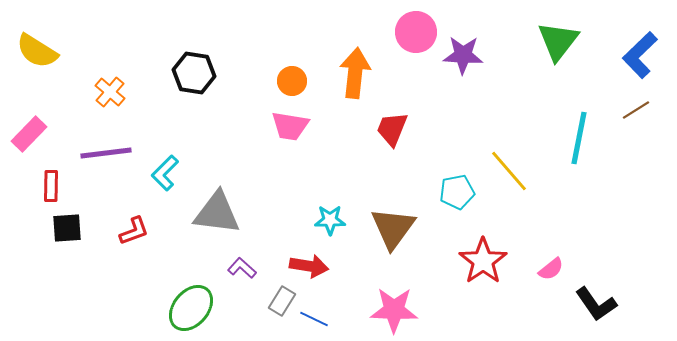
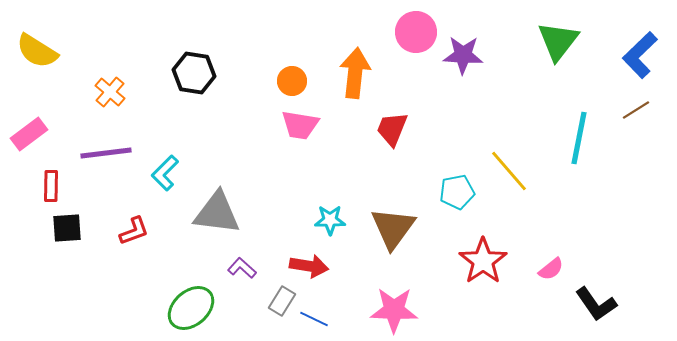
pink trapezoid: moved 10 px right, 1 px up
pink rectangle: rotated 9 degrees clockwise
green ellipse: rotated 9 degrees clockwise
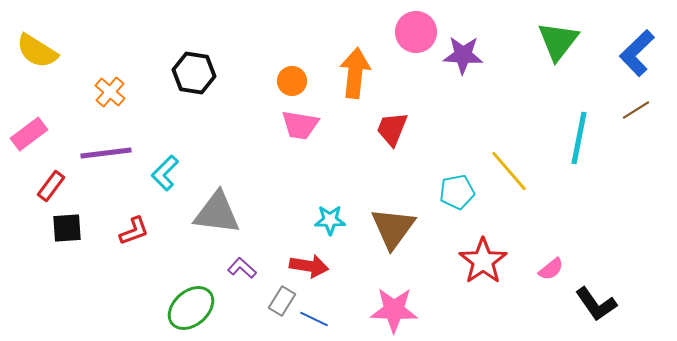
blue L-shape: moved 3 px left, 2 px up
red rectangle: rotated 36 degrees clockwise
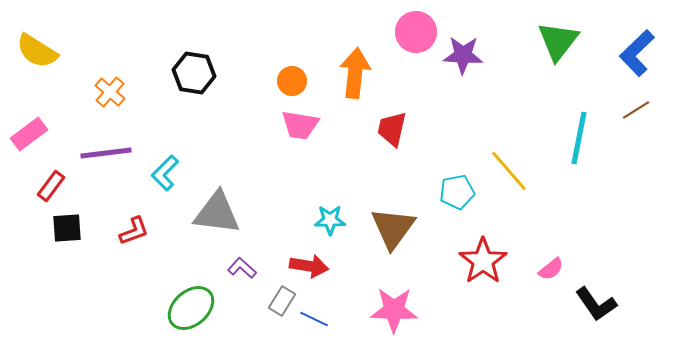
red trapezoid: rotated 9 degrees counterclockwise
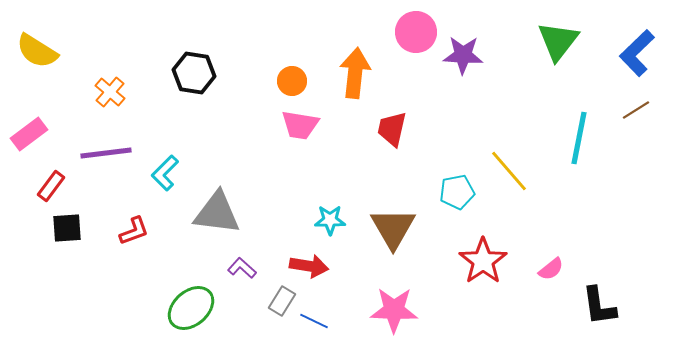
brown triangle: rotated 6 degrees counterclockwise
black L-shape: moved 3 px right, 2 px down; rotated 27 degrees clockwise
blue line: moved 2 px down
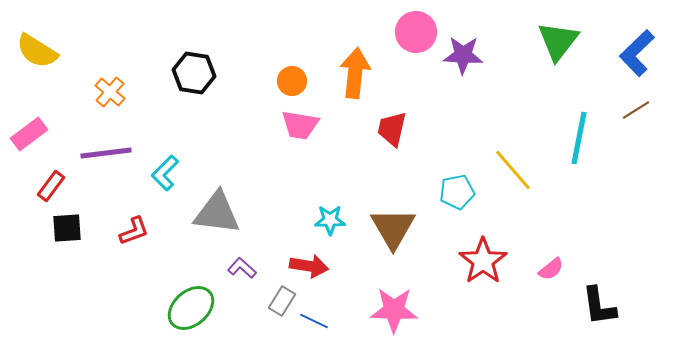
yellow line: moved 4 px right, 1 px up
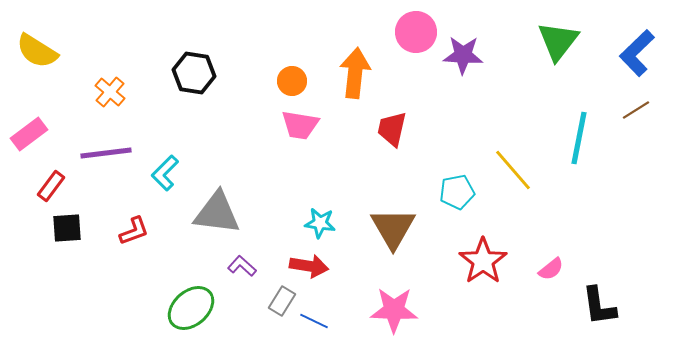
cyan star: moved 10 px left, 3 px down; rotated 8 degrees clockwise
purple L-shape: moved 2 px up
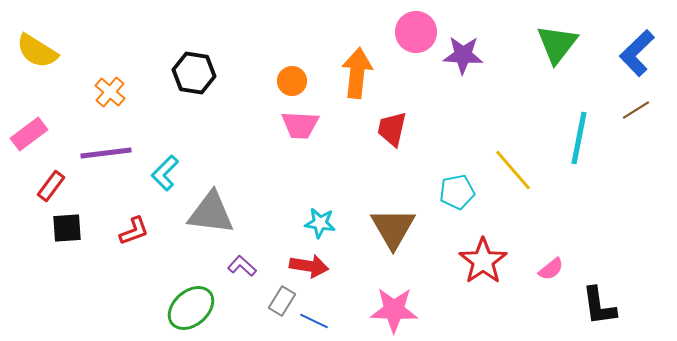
green triangle: moved 1 px left, 3 px down
orange arrow: moved 2 px right
pink trapezoid: rotated 6 degrees counterclockwise
gray triangle: moved 6 px left
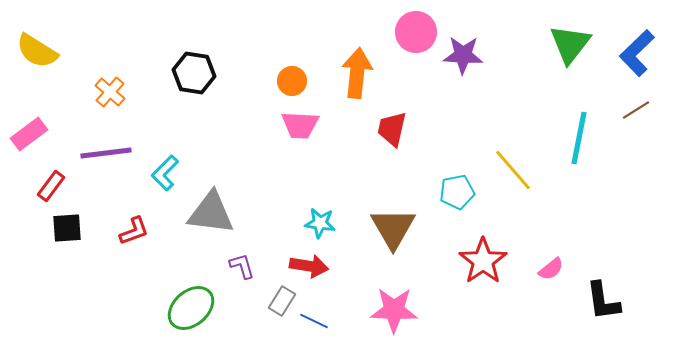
green triangle: moved 13 px right
purple L-shape: rotated 32 degrees clockwise
black L-shape: moved 4 px right, 5 px up
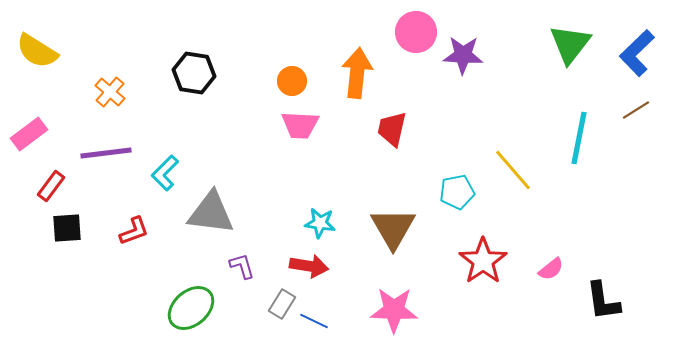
gray rectangle: moved 3 px down
